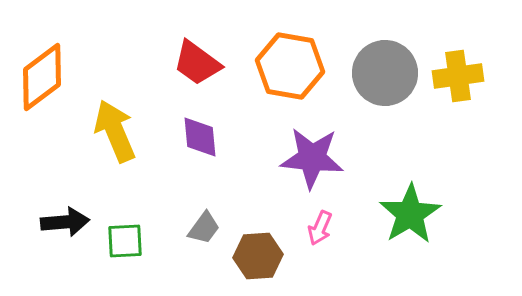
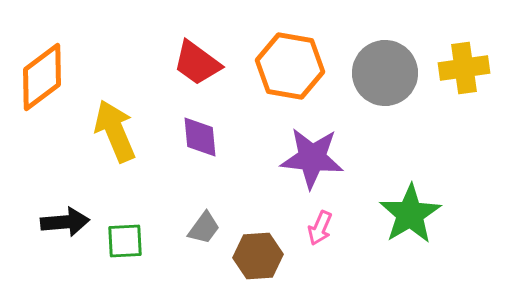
yellow cross: moved 6 px right, 8 px up
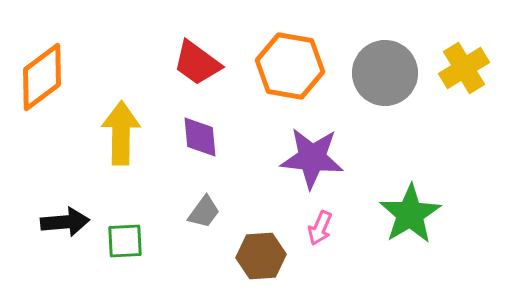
yellow cross: rotated 24 degrees counterclockwise
yellow arrow: moved 6 px right, 2 px down; rotated 24 degrees clockwise
gray trapezoid: moved 16 px up
brown hexagon: moved 3 px right
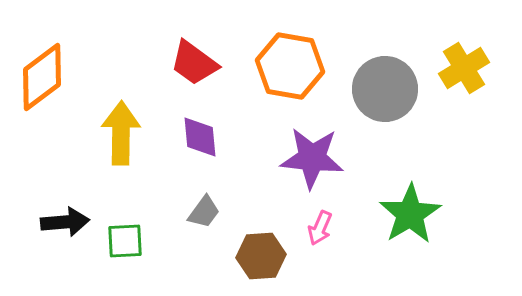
red trapezoid: moved 3 px left
gray circle: moved 16 px down
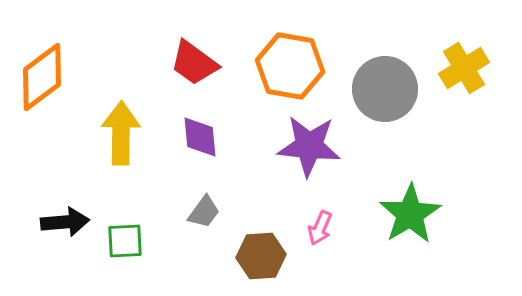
purple star: moved 3 px left, 12 px up
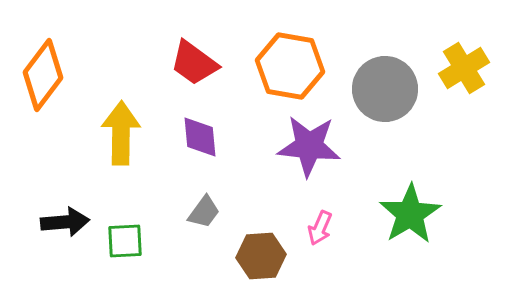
orange diamond: moved 1 px right, 2 px up; rotated 16 degrees counterclockwise
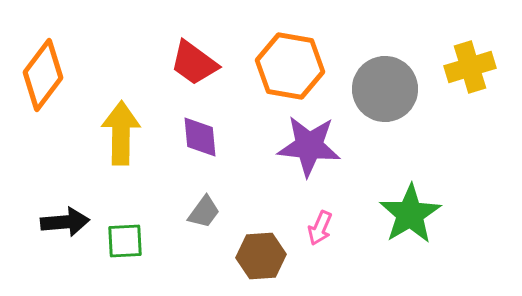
yellow cross: moved 6 px right, 1 px up; rotated 15 degrees clockwise
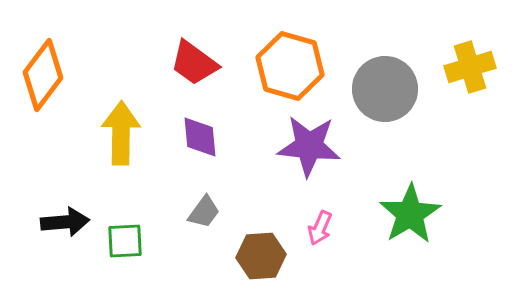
orange hexagon: rotated 6 degrees clockwise
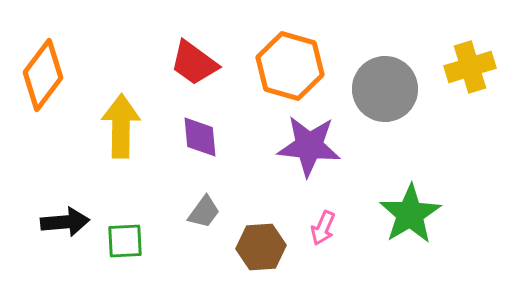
yellow arrow: moved 7 px up
pink arrow: moved 3 px right
brown hexagon: moved 9 px up
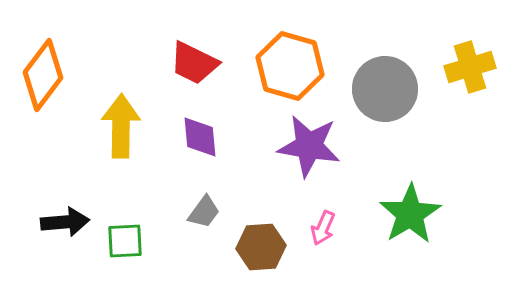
red trapezoid: rotated 10 degrees counterclockwise
purple star: rotated 4 degrees clockwise
